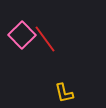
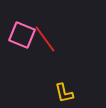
pink square: rotated 24 degrees counterclockwise
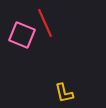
red line: moved 16 px up; rotated 12 degrees clockwise
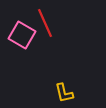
pink square: rotated 8 degrees clockwise
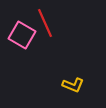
yellow L-shape: moved 9 px right, 8 px up; rotated 55 degrees counterclockwise
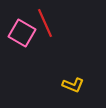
pink square: moved 2 px up
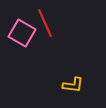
yellow L-shape: rotated 15 degrees counterclockwise
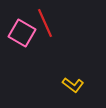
yellow L-shape: rotated 30 degrees clockwise
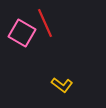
yellow L-shape: moved 11 px left
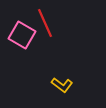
pink square: moved 2 px down
